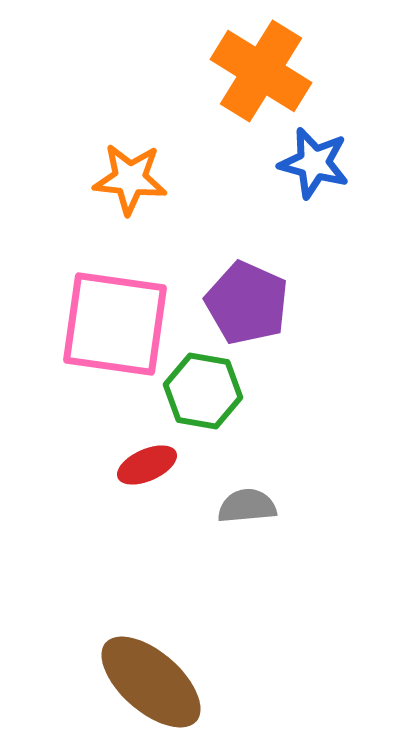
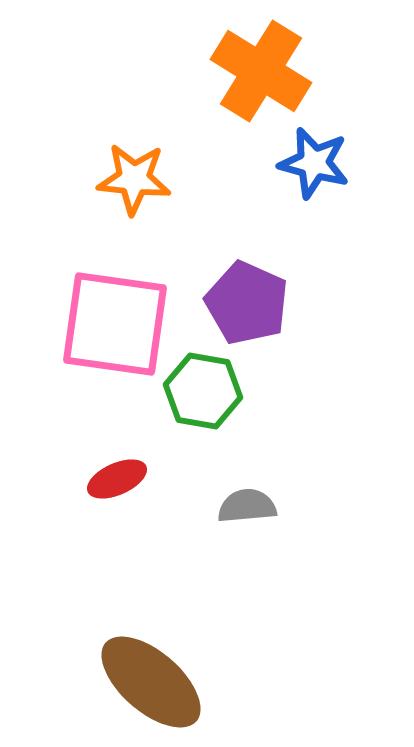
orange star: moved 4 px right
red ellipse: moved 30 px left, 14 px down
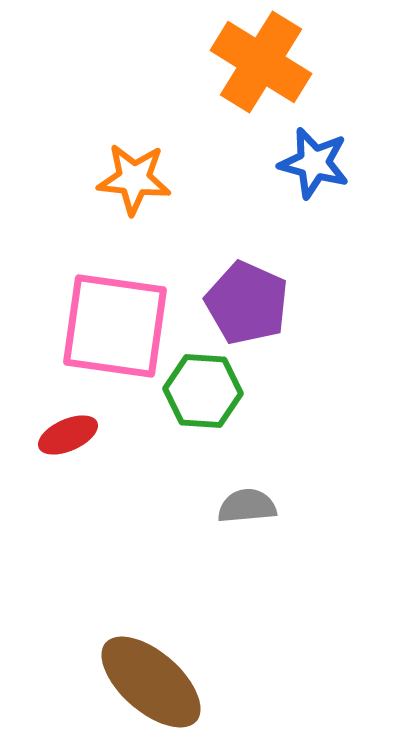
orange cross: moved 9 px up
pink square: moved 2 px down
green hexagon: rotated 6 degrees counterclockwise
red ellipse: moved 49 px left, 44 px up
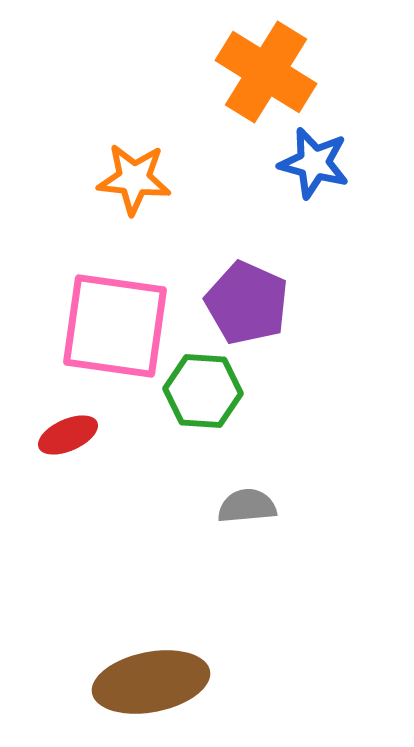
orange cross: moved 5 px right, 10 px down
brown ellipse: rotated 52 degrees counterclockwise
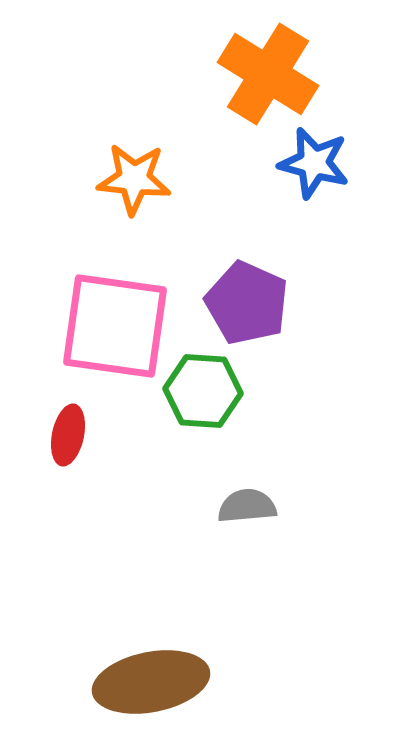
orange cross: moved 2 px right, 2 px down
red ellipse: rotated 54 degrees counterclockwise
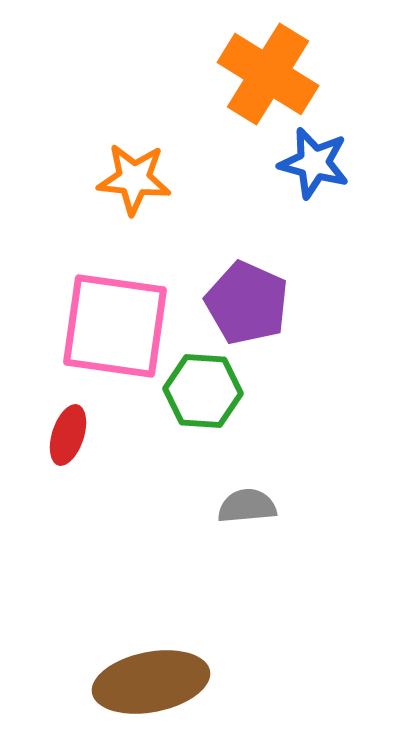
red ellipse: rotated 6 degrees clockwise
